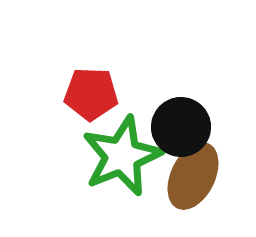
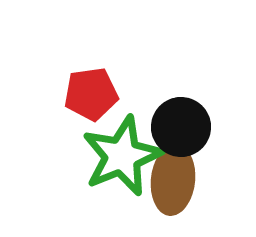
red pentagon: rotated 10 degrees counterclockwise
brown ellipse: moved 20 px left, 4 px down; rotated 20 degrees counterclockwise
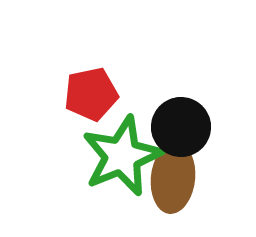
red pentagon: rotated 4 degrees counterclockwise
brown ellipse: moved 2 px up
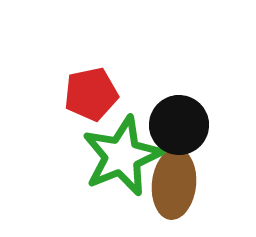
black circle: moved 2 px left, 2 px up
brown ellipse: moved 1 px right, 6 px down
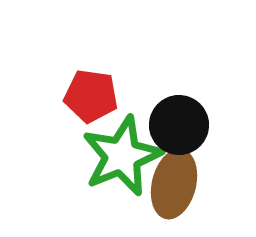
red pentagon: moved 2 px down; rotated 20 degrees clockwise
brown ellipse: rotated 8 degrees clockwise
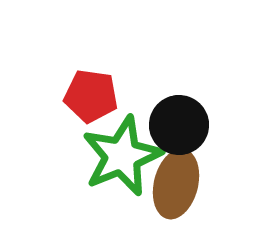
brown ellipse: moved 2 px right
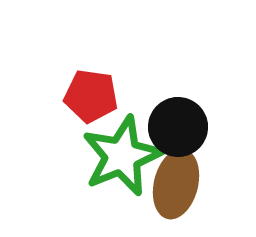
black circle: moved 1 px left, 2 px down
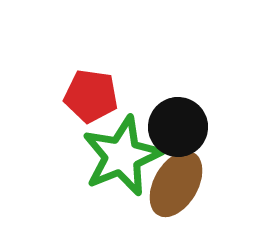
brown ellipse: rotated 16 degrees clockwise
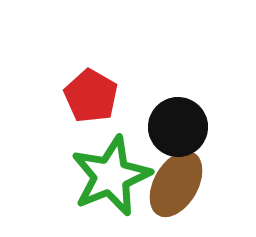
red pentagon: rotated 22 degrees clockwise
green star: moved 11 px left, 20 px down
